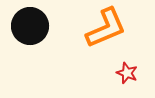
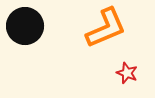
black circle: moved 5 px left
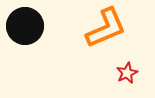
red star: rotated 25 degrees clockwise
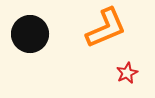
black circle: moved 5 px right, 8 px down
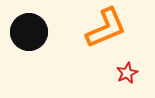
black circle: moved 1 px left, 2 px up
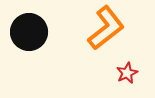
orange L-shape: rotated 15 degrees counterclockwise
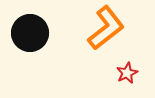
black circle: moved 1 px right, 1 px down
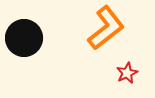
black circle: moved 6 px left, 5 px down
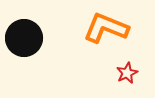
orange L-shape: rotated 120 degrees counterclockwise
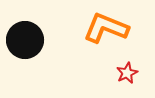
black circle: moved 1 px right, 2 px down
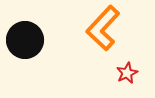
orange L-shape: moved 3 px left; rotated 69 degrees counterclockwise
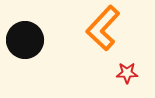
red star: rotated 25 degrees clockwise
